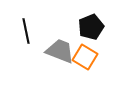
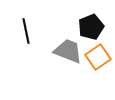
gray trapezoid: moved 8 px right
orange square: moved 13 px right; rotated 25 degrees clockwise
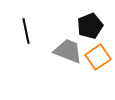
black pentagon: moved 1 px left, 1 px up
